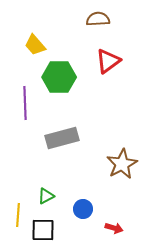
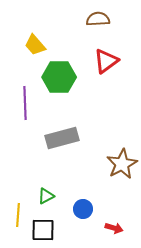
red triangle: moved 2 px left
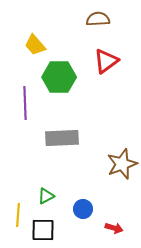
gray rectangle: rotated 12 degrees clockwise
brown star: rotated 8 degrees clockwise
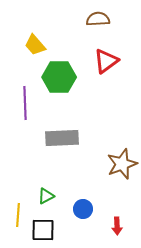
red arrow: moved 3 px right, 2 px up; rotated 72 degrees clockwise
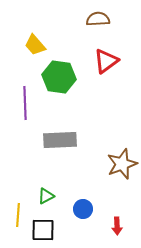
green hexagon: rotated 8 degrees clockwise
gray rectangle: moved 2 px left, 2 px down
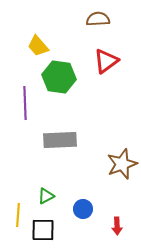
yellow trapezoid: moved 3 px right, 1 px down
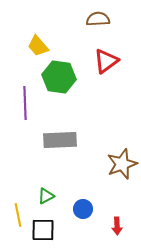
yellow line: rotated 15 degrees counterclockwise
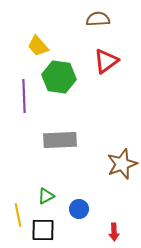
purple line: moved 1 px left, 7 px up
blue circle: moved 4 px left
red arrow: moved 3 px left, 6 px down
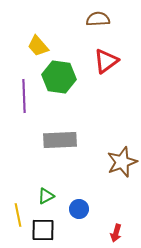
brown star: moved 2 px up
red arrow: moved 2 px right, 1 px down; rotated 18 degrees clockwise
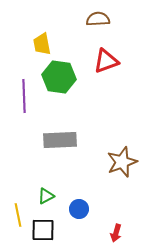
yellow trapezoid: moved 4 px right, 2 px up; rotated 30 degrees clockwise
red triangle: rotated 16 degrees clockwise
